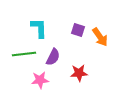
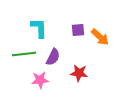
purple square: rotated 24 degrees counterclockwise
orange arrow: rotated 12 degrees counterclockwise
red star: rotated 12 degrees clockwise
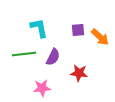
cyan L-shape: rotated 10 degrees counterclockwise
pink star: moved 2 px right, 8 px down
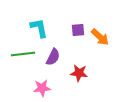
green line: moved 1 px left
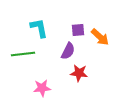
purple semicircle: moved 15 px right, 6 px up
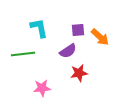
purple semicircle: rotated 30 degrees clockwise
red star: rotated 18 degrees counterclockwise
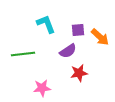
cyan L-shape: moved 7 px right, 4 px up; rotated 10 degrees counterclockwise
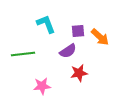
purple square: moved 1 px down
pink star: moved 2 px up
